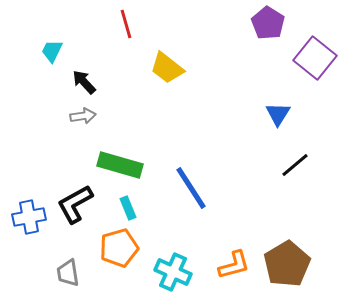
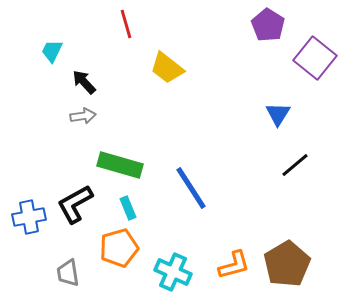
purple pentagon: moved 2 px down
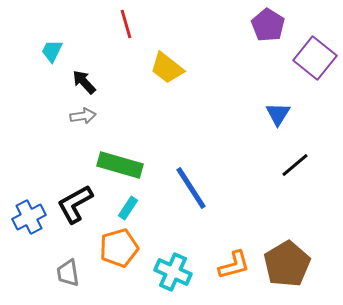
cyan rectangle: rotated 55 degrees clockwise
blue cross: rotated 16 degrees counterclockwise
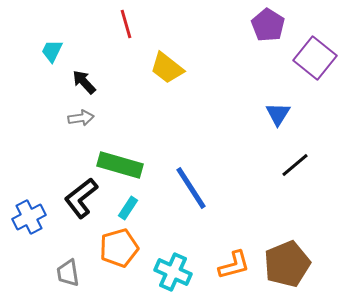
gray arrow: moved 2 px left, 2 px down
black L-shape: moved 6 px right, 6 px up; rotated 9 degrees counterclockwise
brown pentagon: rotated 9 degrees clockwise
